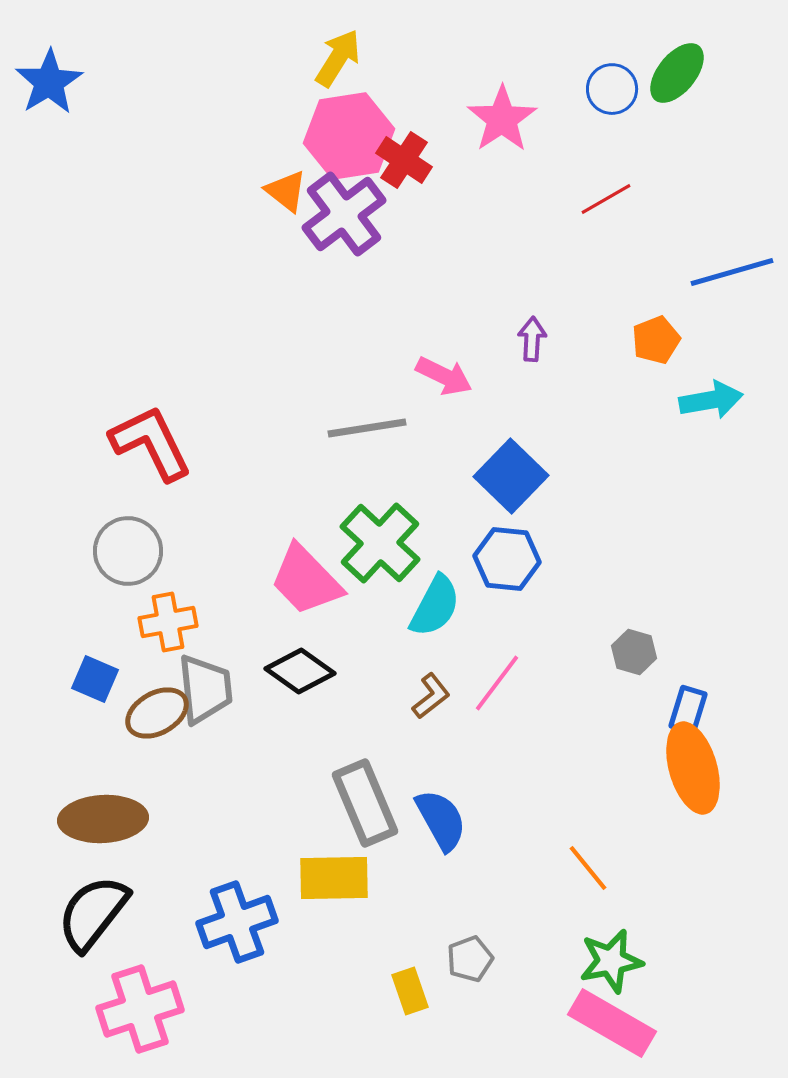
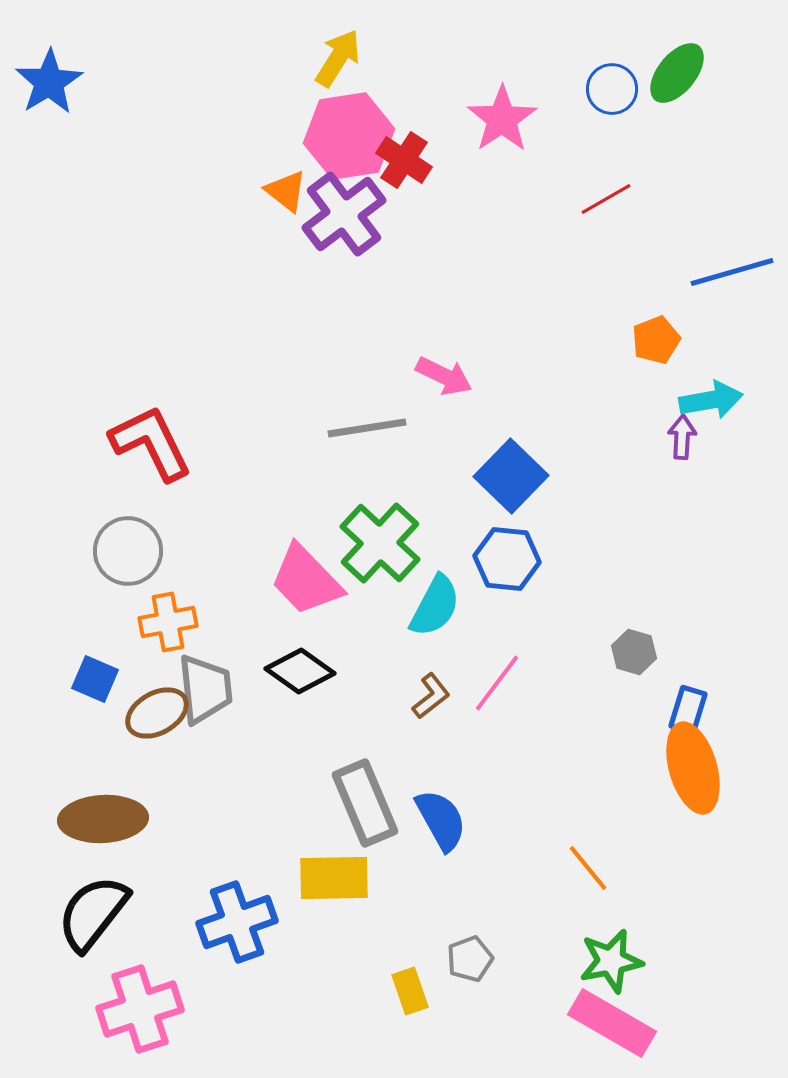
purple arrow at (532, 339): moved 150 px right, 98 px down
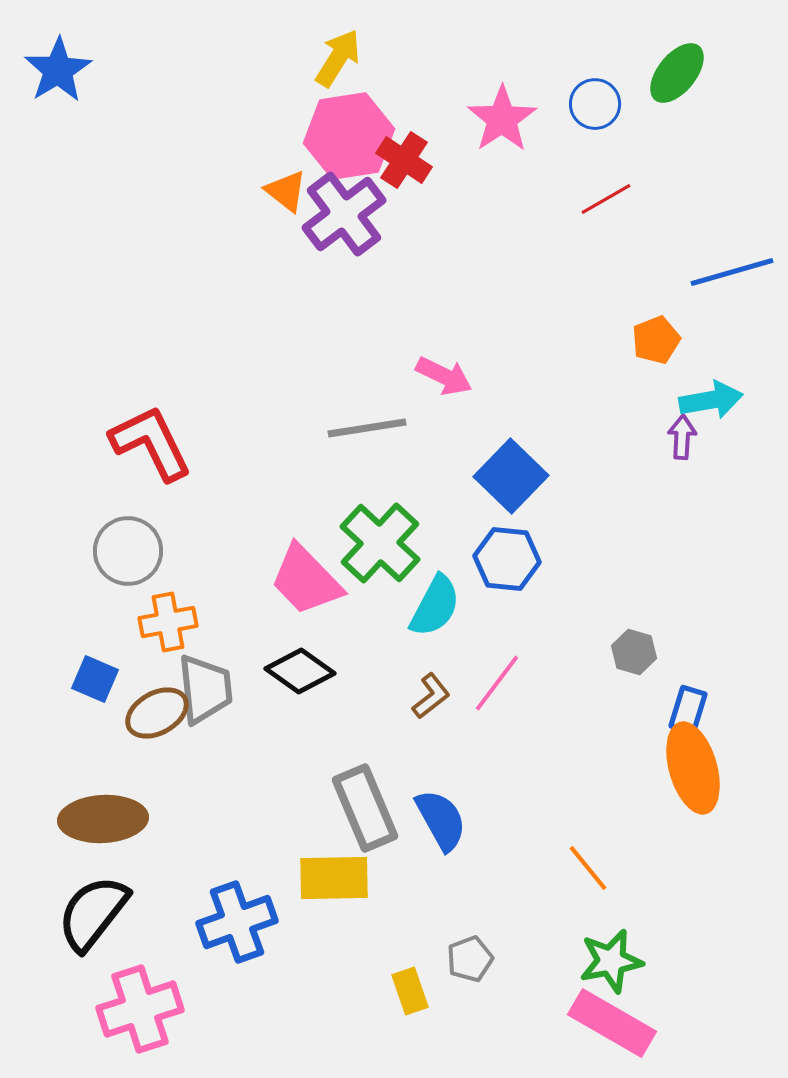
blue star at (49, 82): moved 9 px right, 12 px up
blue circle at (612, 89): moved 17 px left, 15 px down
gray rectangle at (365, 803): moved 5 px down
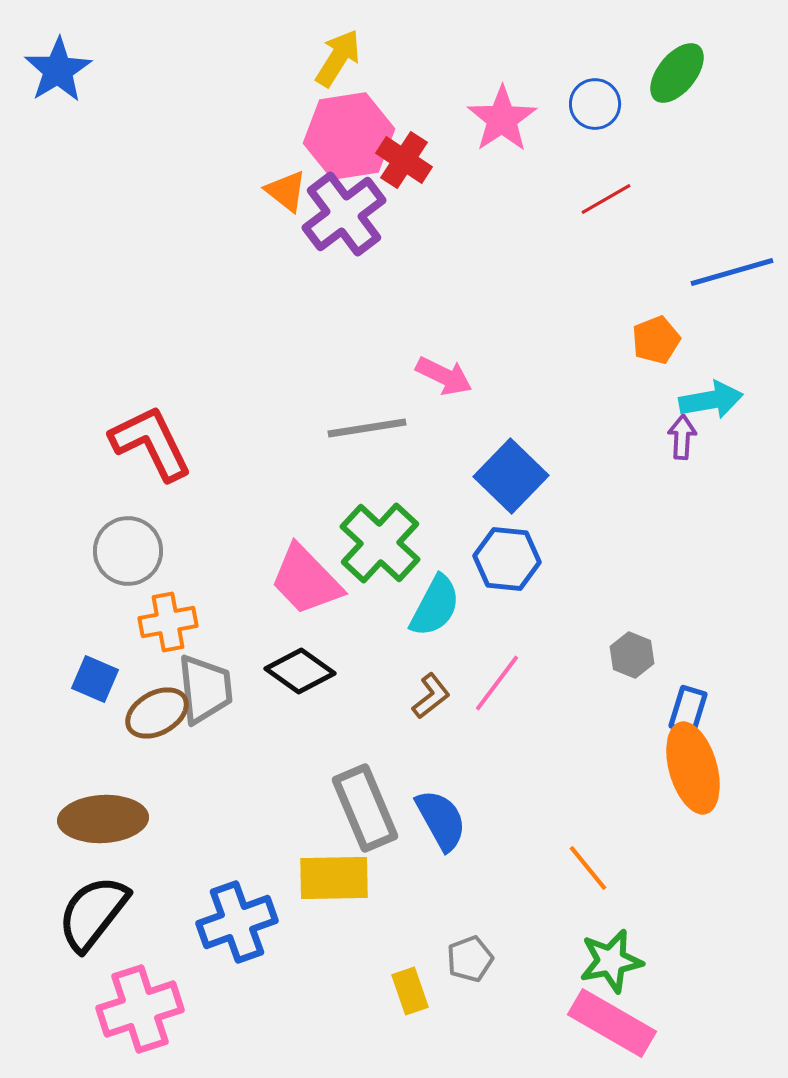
gray hexagon at (634, 652): moved 2 px left, 3 px down; rotated 6 degrees clockwise
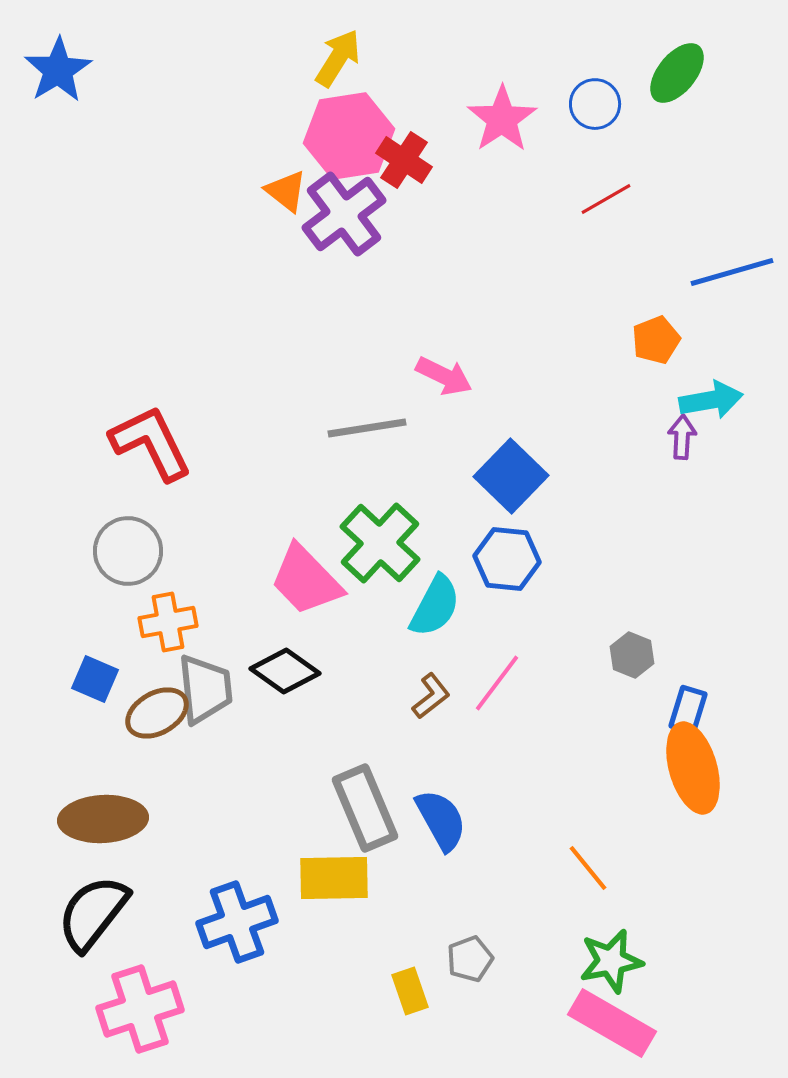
black diamond at (300, 671): moved 15 px left
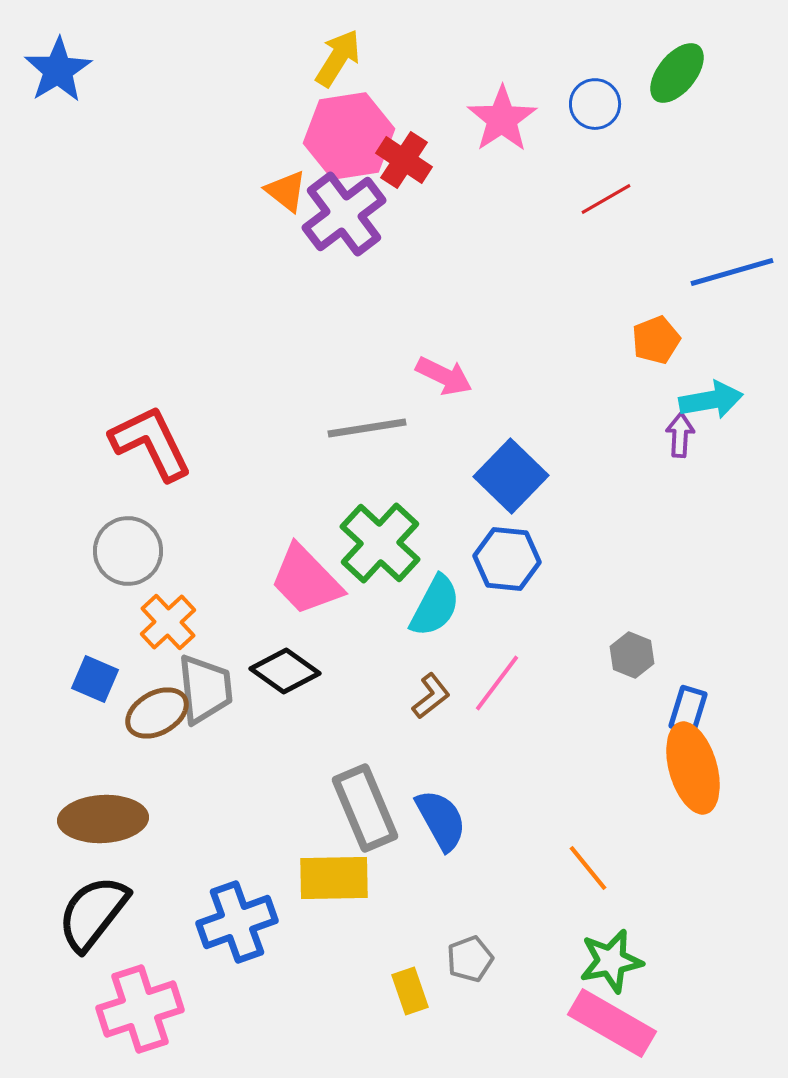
purple arrow at (682, 437): moved 2 px left, 2 px up
orange cross at (168, 622): rotated 32 degrees counterclockwise
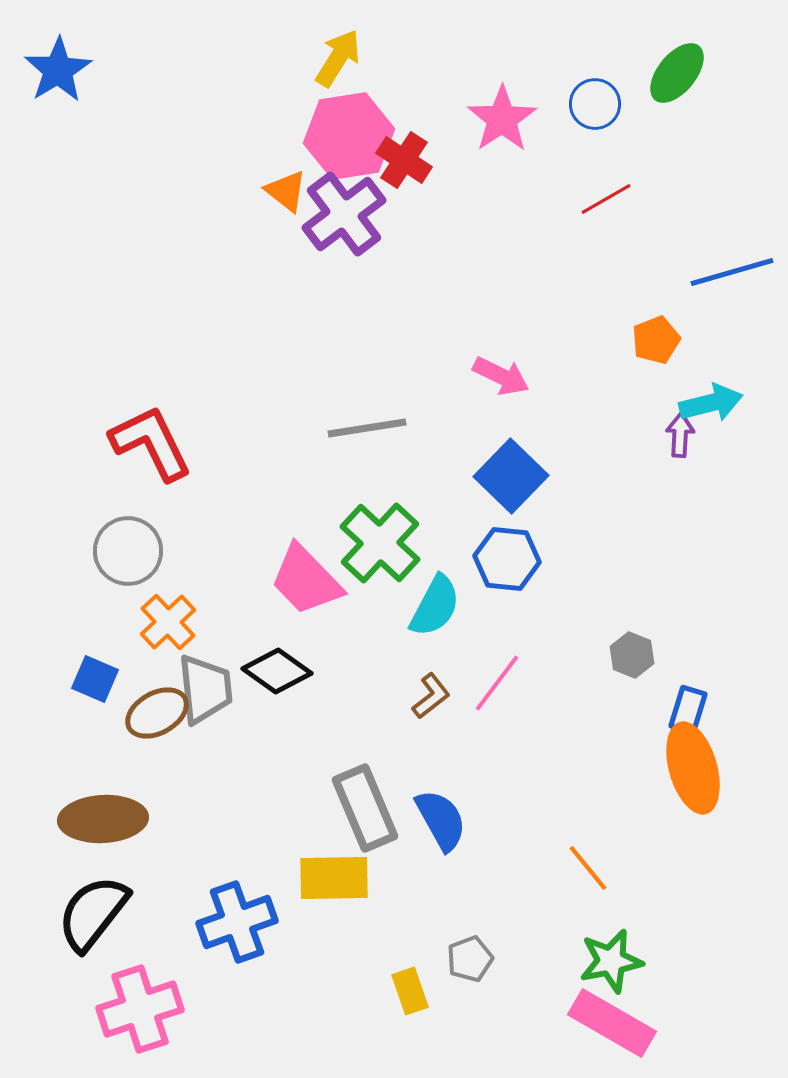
pink arrow at (444, 376): moved 57 px right
cyan arrow at (711, 400): moved 3 px down; rotated 4 degrees counterclockwise
black diamond at (285, 671): moved 8 px left
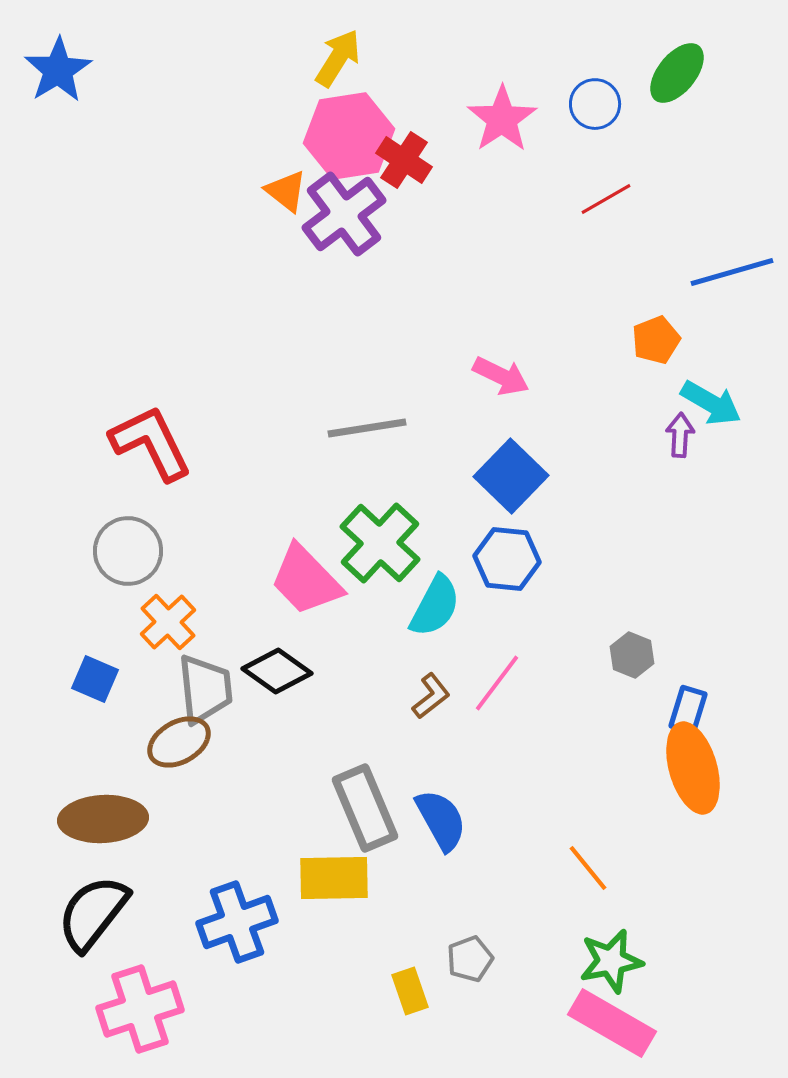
cyan arrow at (711, 403): rotated 44 degrees clockwise
brown ellipse at (157, 713): moved 22 px right, 29 px down
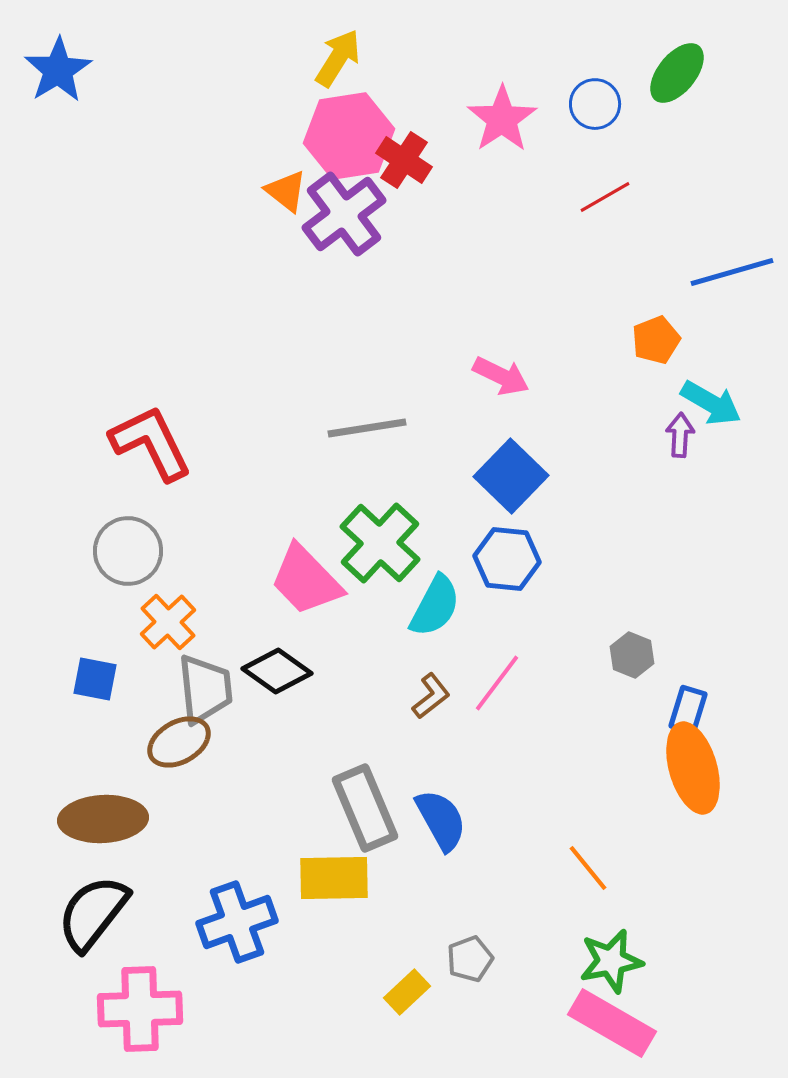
red line at (606, 199): moved 1 px left, 2 px up
blue square at (95, 679): rotated 12 degrees counterclockwise
yellow rectangle at (410, 991): moved 3 px left, 1 px down; rotated 66 degrees clockwise
pink cross at (140, 1009): rotated 16 degrees clockwise
